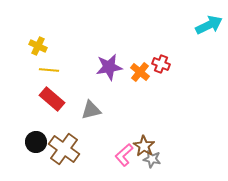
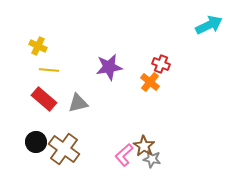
orange cross: moved 10 px right, 10 px down
red rectangle: moved 8 px left
gray triangle: moved 13 px left, 7 px up
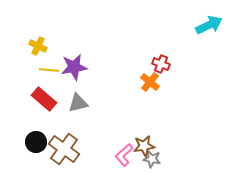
purple star: moved 35 px left
brown star: rotated 30 degrees clockwise
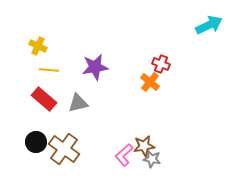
purple star: moved 21 px right
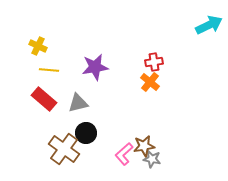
red cross: moved 7 px left, 2 px up; rotated 30 degrees counterclockwise
black circle: moved 50 px right, 9 px up
pink L-shape: moved 1 px up
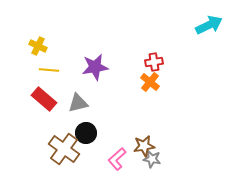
pink L-shape: moved 7 px left, 5 px down
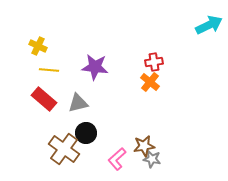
purple star: rotated 16 degrees clockwise
